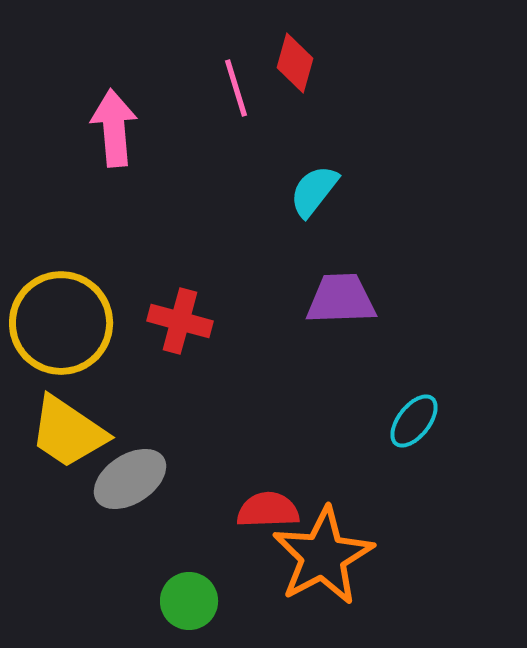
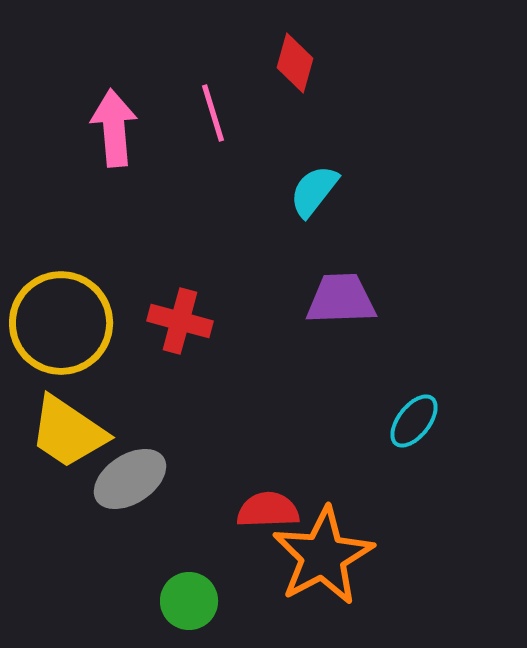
pink line: moved 23 px left, 25 px down
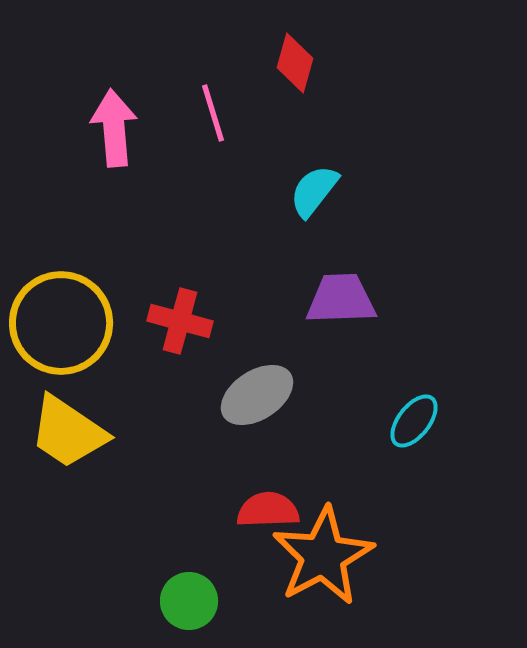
gray ellipse: moved 127 px right, 84 px up
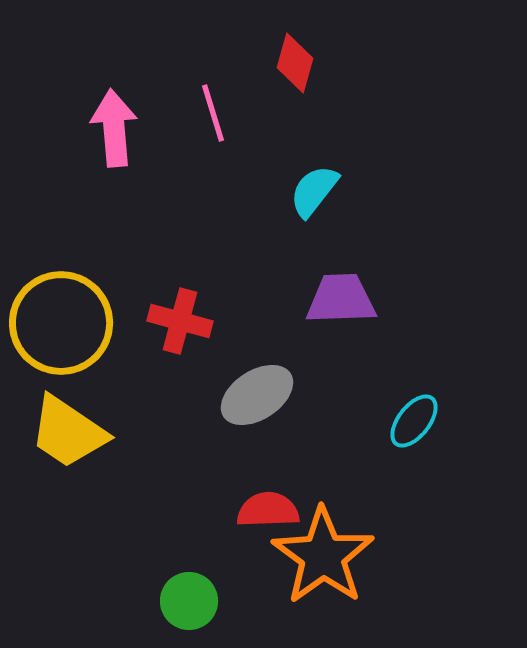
orange star: rotated 8 degrees counterclockwise
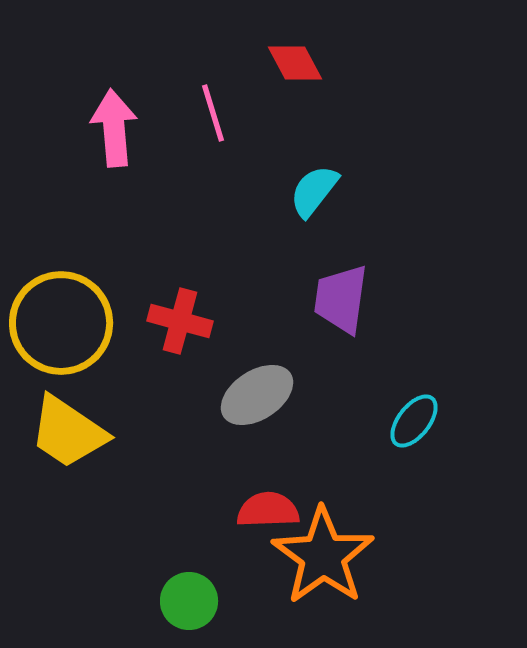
red diamond: rotated 44 degrees counterclockwise
purple trapezoid: rotated 80 degrees counterclockwise
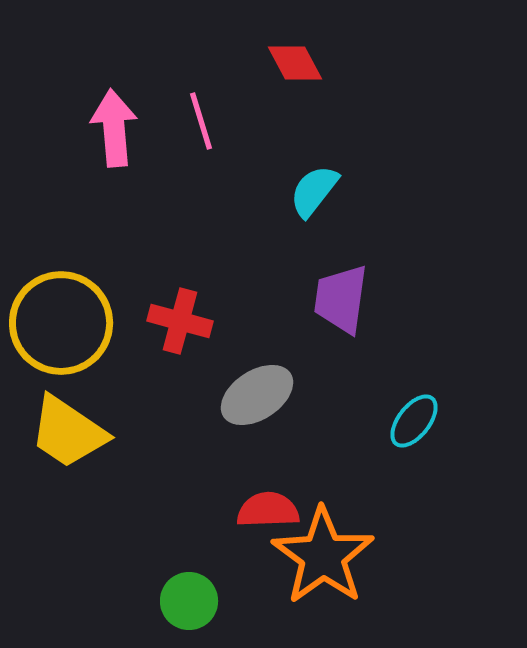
pink line: moved 12 px left, 8 px down
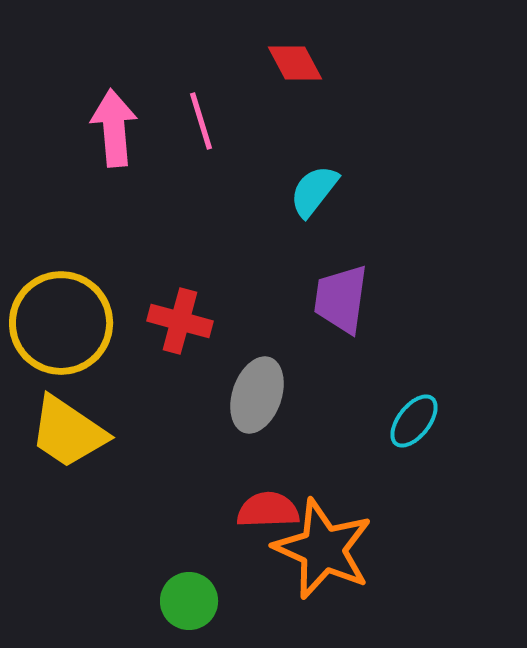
gray ellipse: rotated 38 degrees counterclockwise
orange star: moved 7 px up; rotated 12 degrees counterclockwise
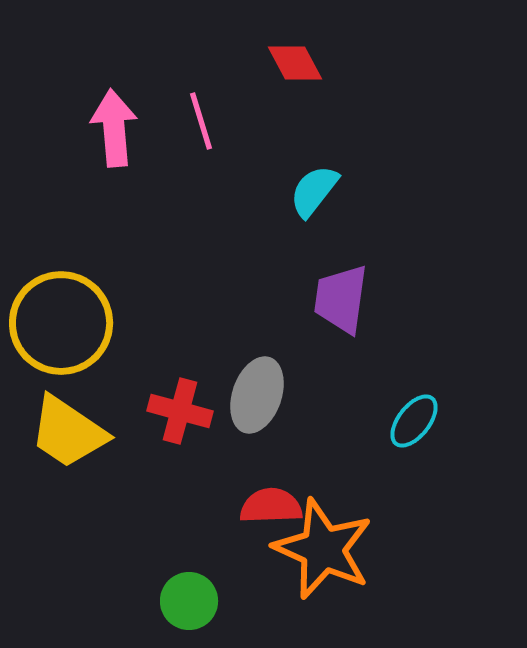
red cross: moved 90 px down
red semicircle: moved 3 px right, 4 px up
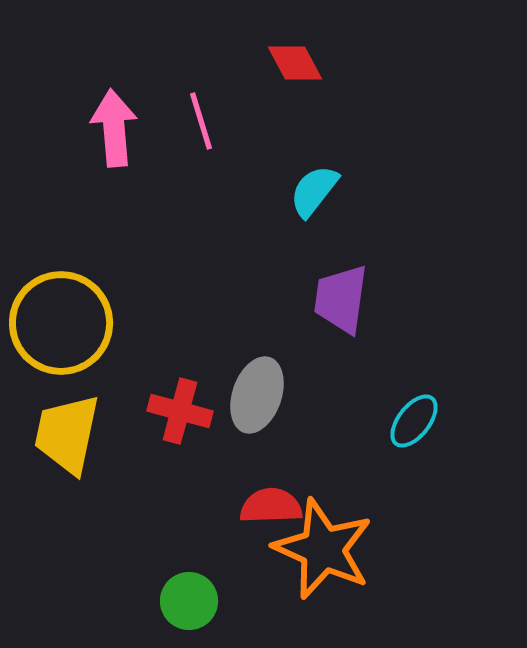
yellow trapezoid: moved 1 px left, 2 px down; rotated 68 degrees clockwise
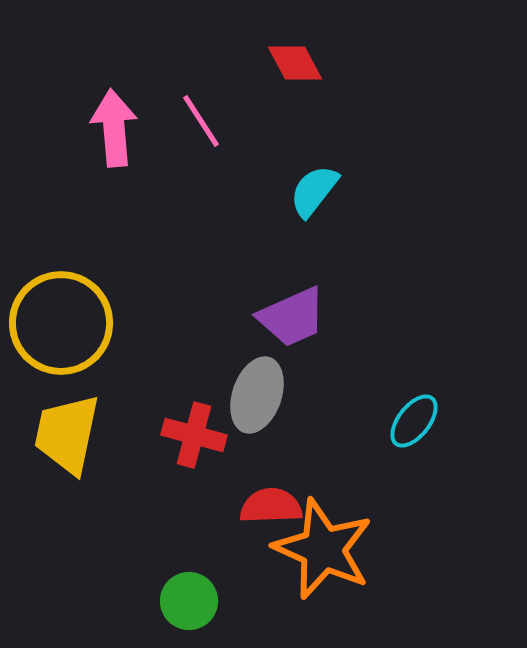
pink line: rotated 16 degrees counterclockwise
purple trapezoid: moved 49 px left, 18 px down; rotated 122 degrees counterclockwise
red cross: moved 14 px right, 24 px down
